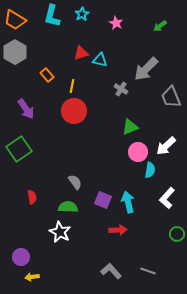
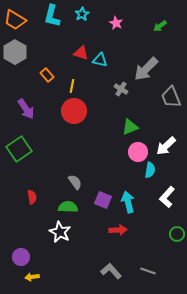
red triangle: rotated 35 degrees clockwise
white L-shape: moved 1 px up
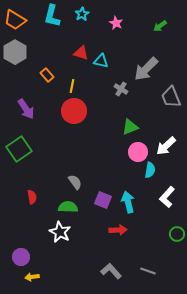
cyan triangle: moved 1 px right, 1 px down
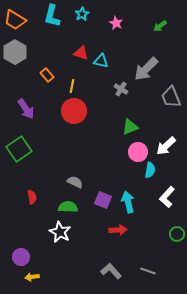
gray semicircle: rotated 28 degrees counterclockwise
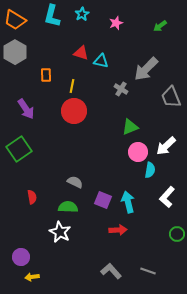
pink star: rotated 24 degrees clockwise
orange rectangle: moved 1 px left; rotated 40 degrees clockwise
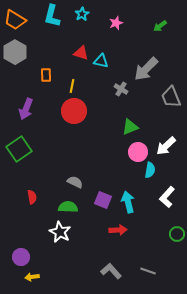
purple arrow: rotated 55 degrees clockwise
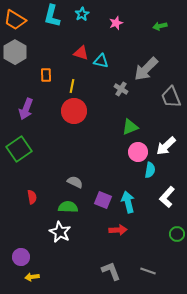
green arrow: rotated 24 degrees clockwise
gray L-shape: rotated 20 degrees clockwise
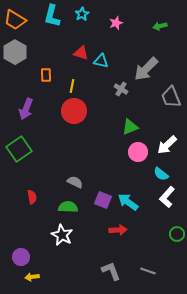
white arrow: moved 1 px right, 1 px up
cyan semicircle: moved 11 px right, 4 px down; rotated 119 degrees clockwise
cyan arrow: rotated 40 degrees counterclockwise
white star: moved 2 px right, 3 px down
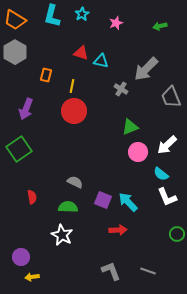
orange rectangle: rotated 16 degrees clockwise
white L-shape: rotated 65 degrees counterclockwise
cyan arrow: rotated 10 degrees clockwise
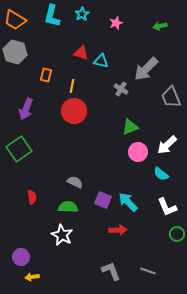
gray hexagon: rotated 15 degrees counterclockwise
white L-shape: moved 10 px down
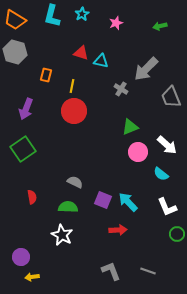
white arrow: rotated 95 degrees counterclockwise
green square: moved 4 px right
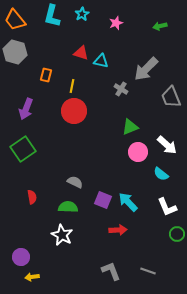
orange trapezoid: rotated 20 degrees clockwise
